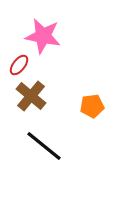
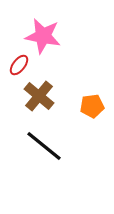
brown cross: moved 8 px right
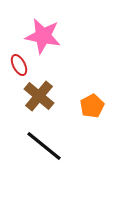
red ellipse: rotated 65 degrees counterclockwise
orange pentagon: rotated 20 degrees counterclockwise
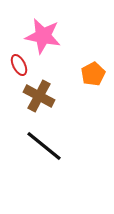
brown cross: rotated 12 degrees counterclockwise
orange pentagon: moved 1 px right, 32 px up
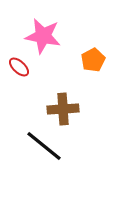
red ellipse: moved 2 px down; rotated 20 degrees counterclockwise
orange pentagon: moved 14 px up
brown cross: moved 24 px right, 13 px down; rotated 32 degrees counterclockwise
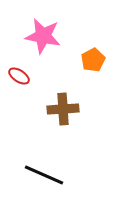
red ellipse: moved 9 px down; rotated 10 degrees counterclockwise
black line: moved 29 px down; rotated 15 degrees counterclockwise
